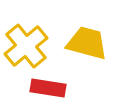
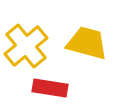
red rectangle: moved 2 px right
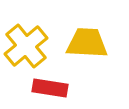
yellow trapezoid: rotated 12 degrees counterclockwise
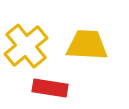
yellow trapezoid: moved 2 px down
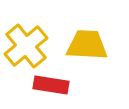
red rectangle: moved 1 px right, 3 px up
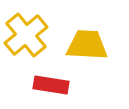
yellow cross: moved 11 px up
